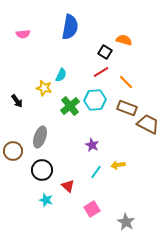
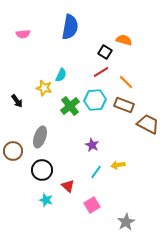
brown rectangle: moved 3 px left, 3 px up
pink square: moved 4 px up
gray star: rotated 12 degrees clockwise
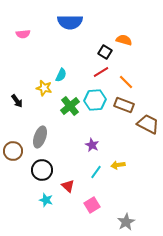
blue semicircle: moved 5 px up; rotated 80 degrees clockwise
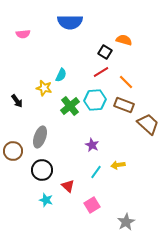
brown trapezoid: rotated 15 degrees clockwise
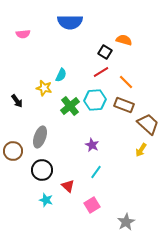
yellow arrow: moved 23 px right, 15 px up; rotated 48 degrees counterclockwise
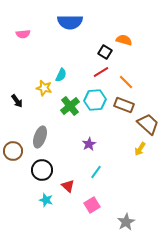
purple star: moved 3 px left, 1 px up; rotated 16 degrees clockwise
yellow arrow: moved 1 px left, 1 px up
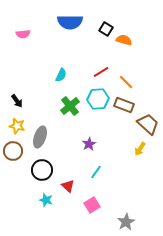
black square: moved 1 px right, 23 px up
yellow star: moved 27 px left, 38 px down
cyan hexagon: moved 3 px right, 1 px up
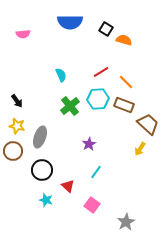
cyan semicircle: rotated 48 degrees counterclockwise
pink square: rotated 21 degrees counterclockwise
